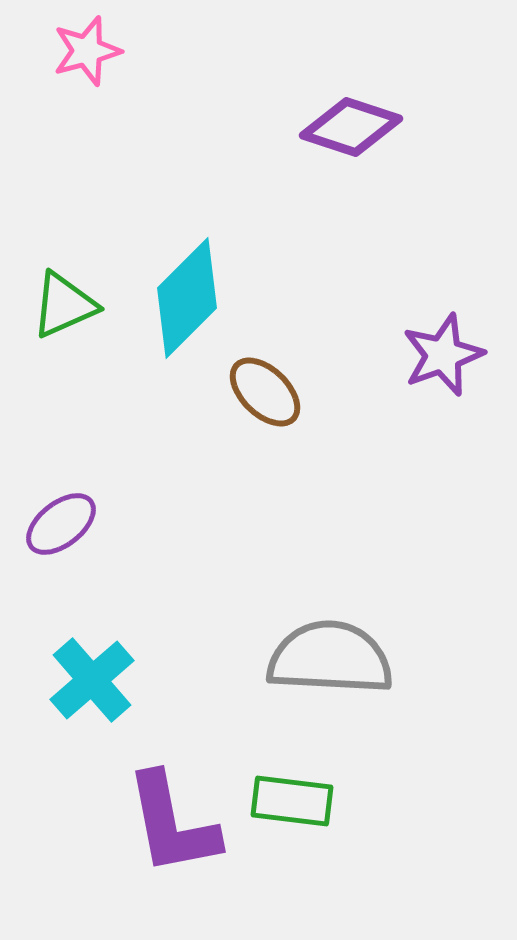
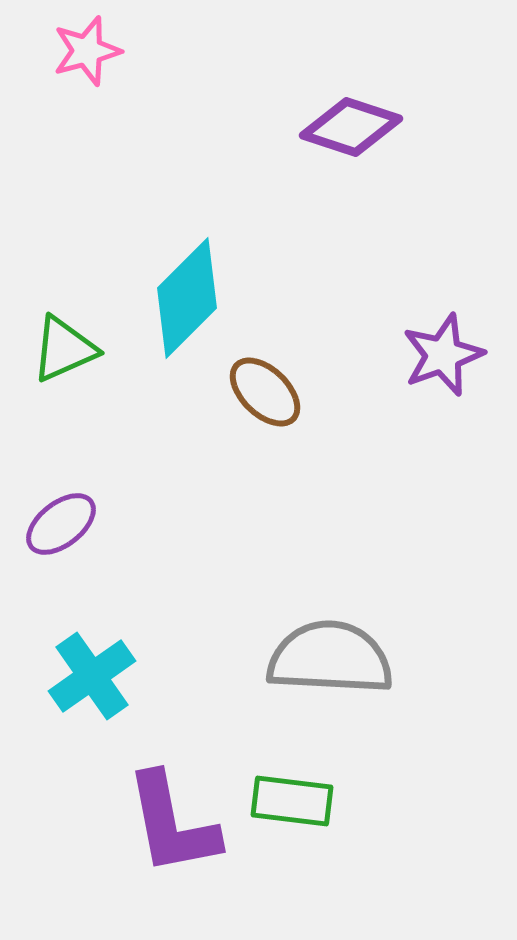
green triangle: moved 44 px down
cyan cross: moved 4 px up; rotated 6 degrees clockwise
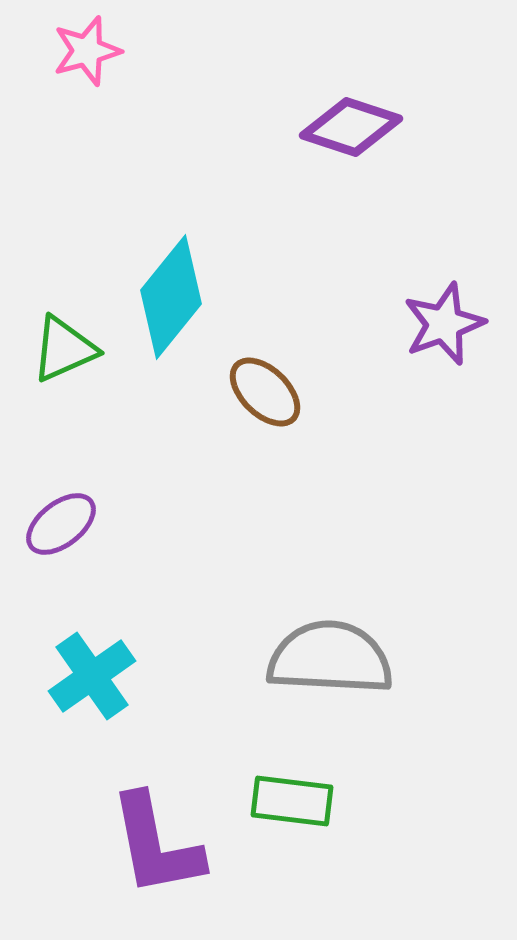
cyan diamond: moved 16 px left, 1 px up; rotated 6 degrees counterclockwise
purple star: moved 1 px right, 31 px up
purple L-shape: moved 16 px left, 21 px down
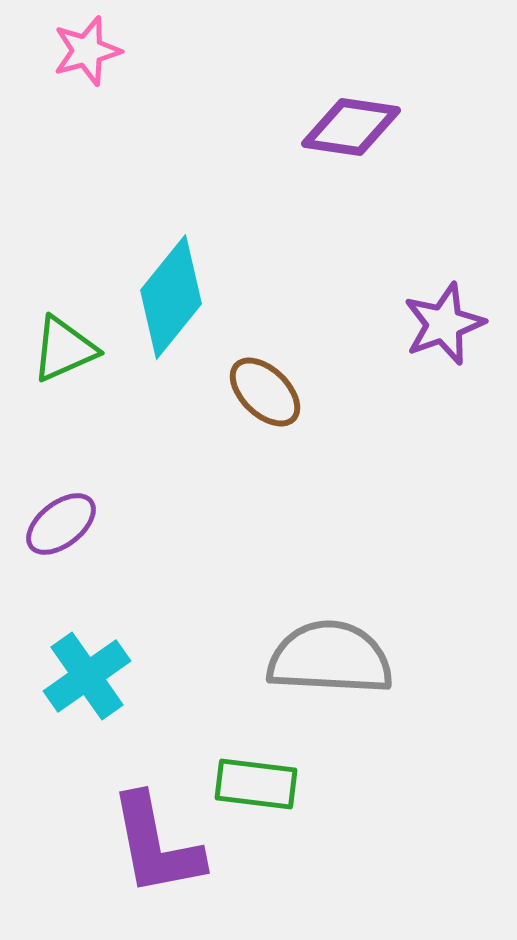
purple diamond: rotated 10 degrees counterclockwise
cyan cross: moved 5 px left
green rectangle: moved 36 px left, 17 px up
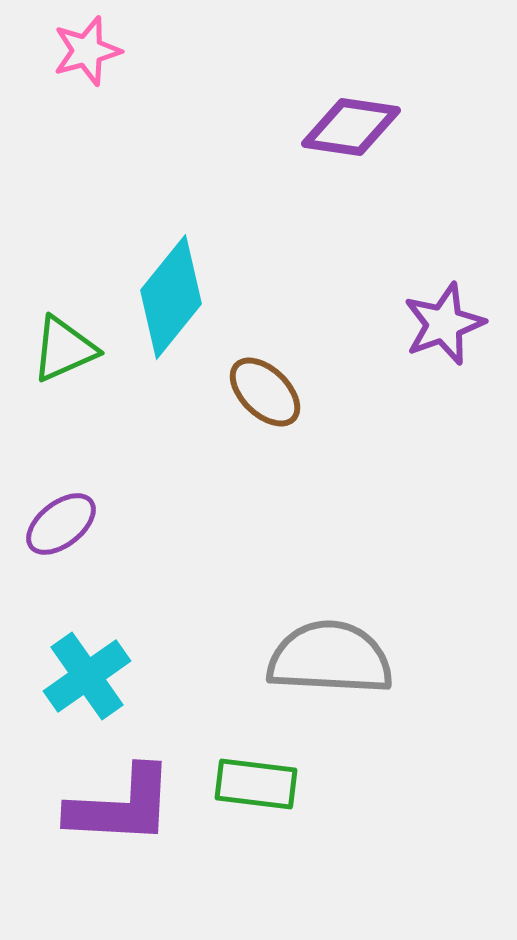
purple L-shape: moved 35 px left, 39 px up; rotated 76 degrees counterclockwise
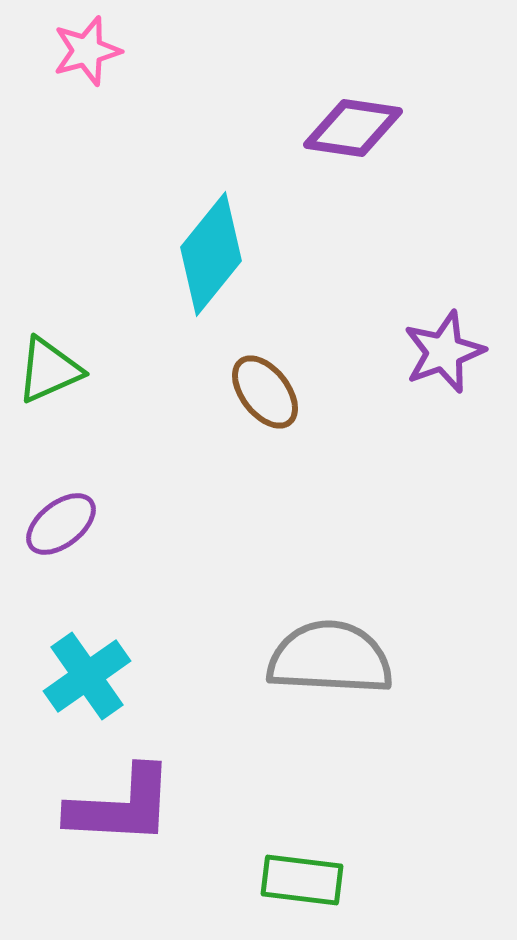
purple diamond: moved 2 px right, 1 px down
cyan diamond: moved 40 px right, 43 px up
purple star: moved 28 px down
green triangle: moved 15 px left, 21 px down
brown ellipse: rotated 8 degrees clockwise
green rectangle: moved 46 px right, 96 px down
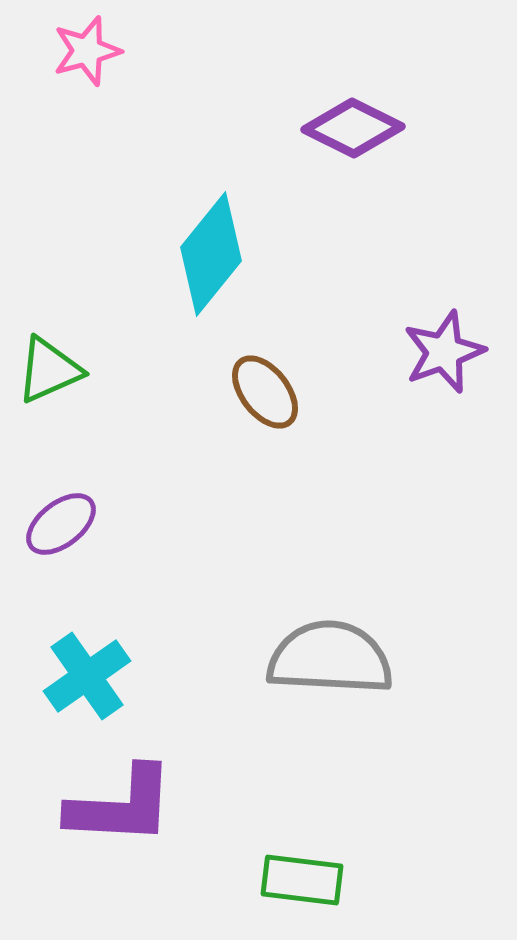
purple diamond: rotated 18 degrees clockwise
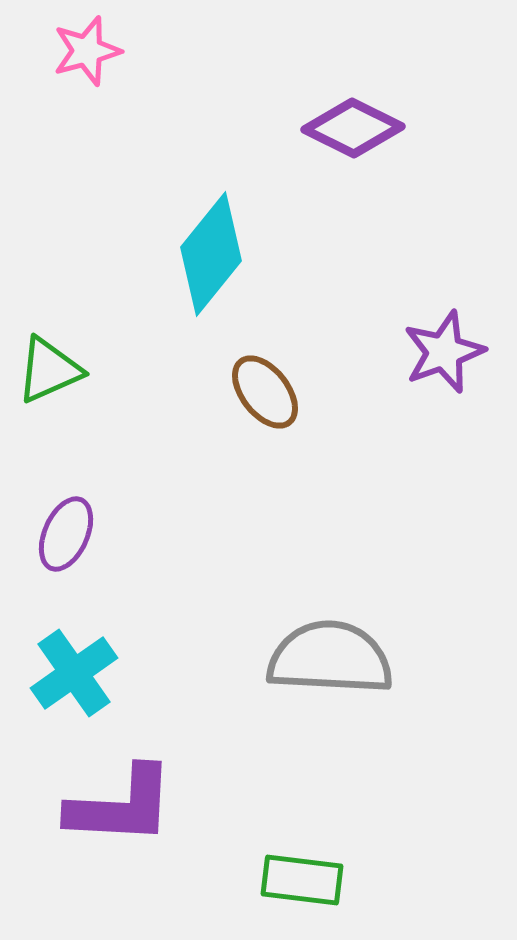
purple ellipse: moved 5 px right, 10 px down; rotated 28 degrees counterclockwise
cyan cross: moved 13 px left, 3 px up
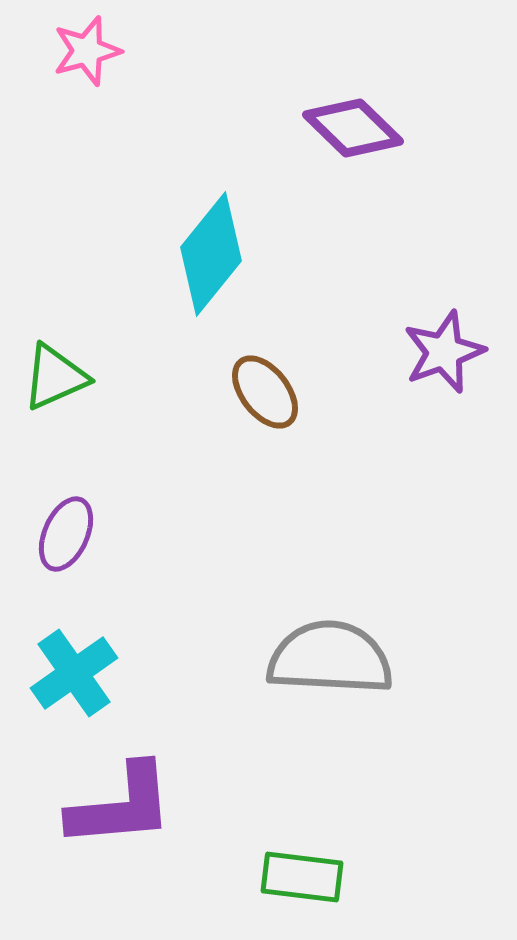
purple diamond: rotated 18 degrees clockwise
green triangle: moved 6 px right, 7 px down
purple L-shape: rotated 8 degrees counterclockwise
green rectangle: moved 3 px up
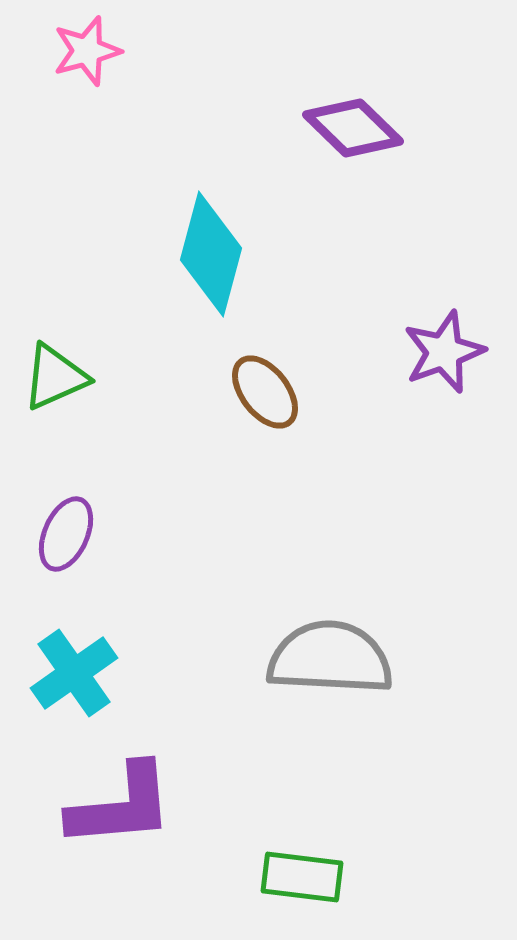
cyan diamond: rotated 24 degrees counterclockwise
